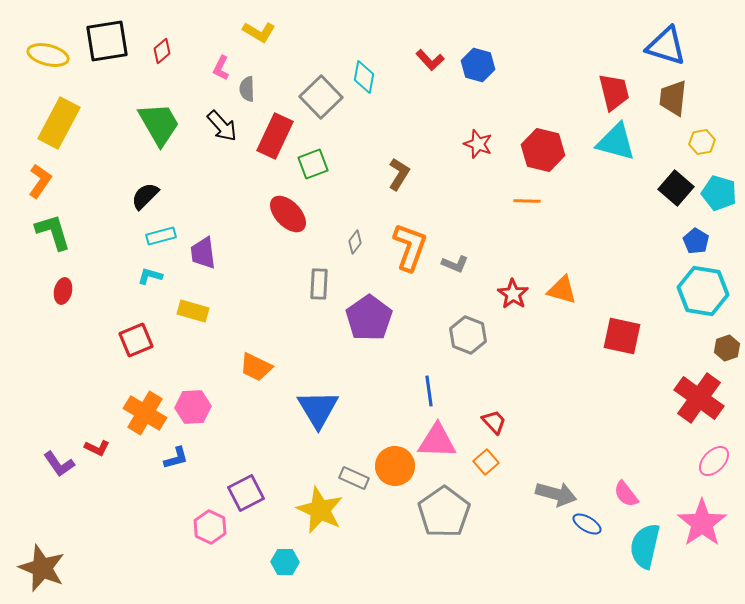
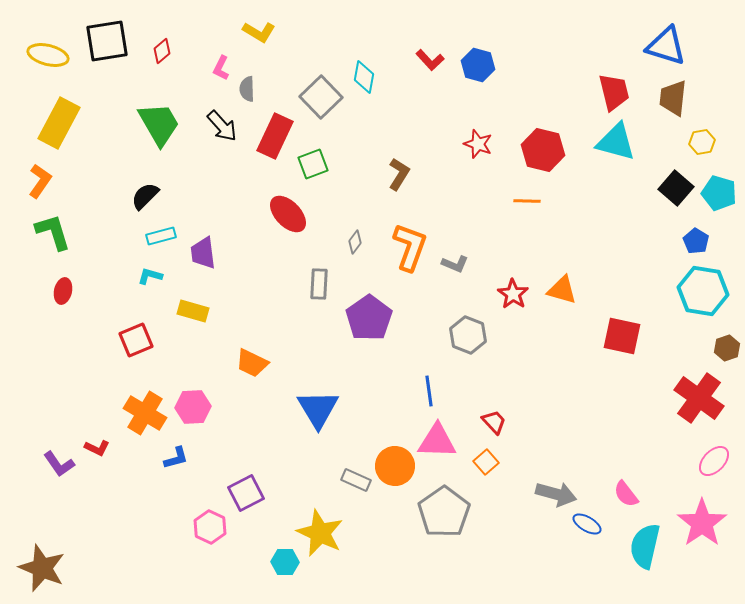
orange trapezoid at (256, 367): moved 4 px left, 4 px up
gray rectangle at (354, 478): moved 2 px right, 2 px down
yellow star at (320, 510): moved 23 px down
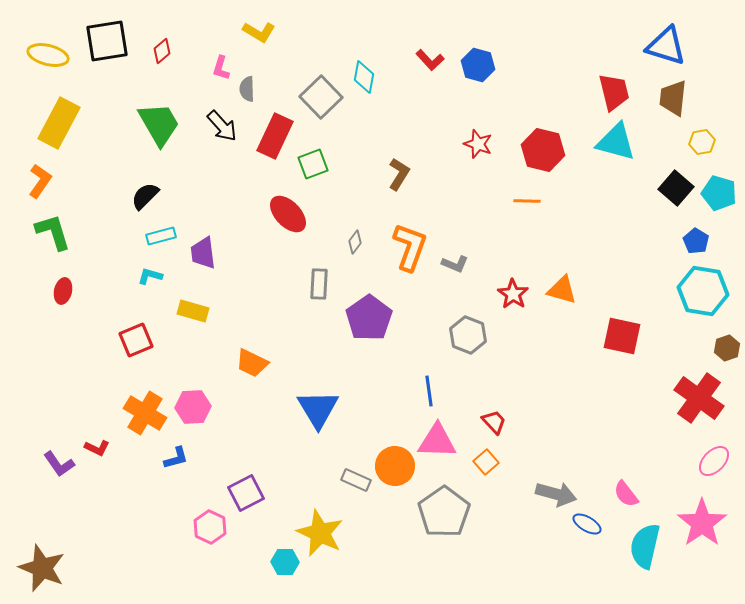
pink L-shape at (221, 68): rotated 10 degrees counterclockwise
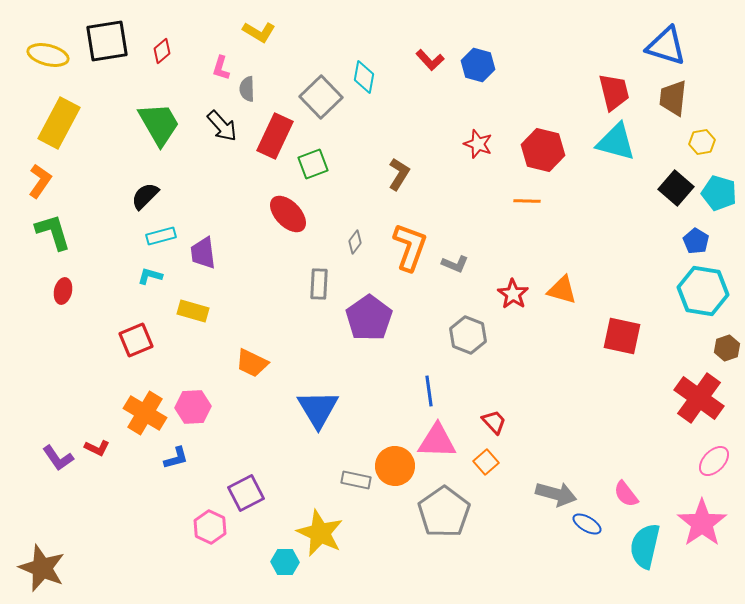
purple L-shape at (59, 464): moved 1 px left, 6 px up
gray rectangle at (356, 480): rotated 12 degrees counterclockwise
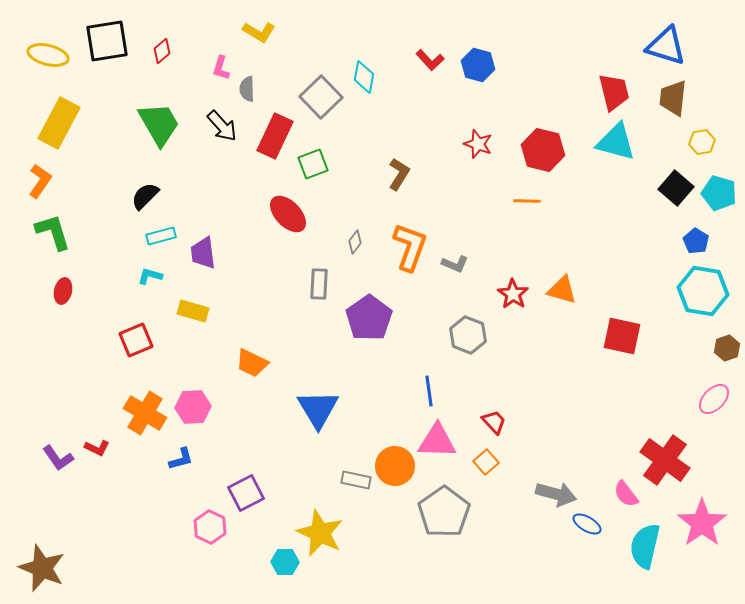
red cross at (699, 398): moved 34 px left, 62 px down
blue L-shape at (176, 458): moved 5 px right, 1 px down
pink ellipse at (714, 461): moved 62 px up
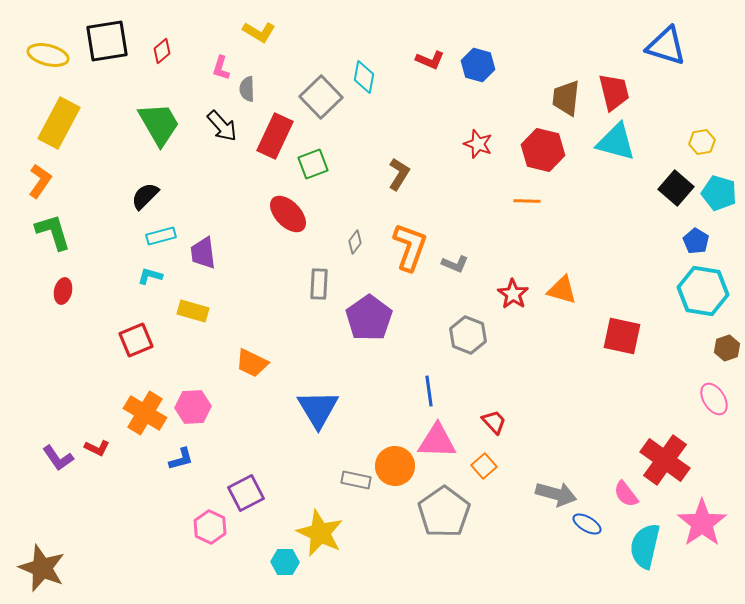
red L-shape at (430, 60): rotated 24 degrees counterclockwise
brown trapezoid at (673, 98): moved 107 px left
pink ellipse at (714, 399): rotated 76 degrees counterclockwise
orange square at (486, 462): moved 2 px left, 4 px down
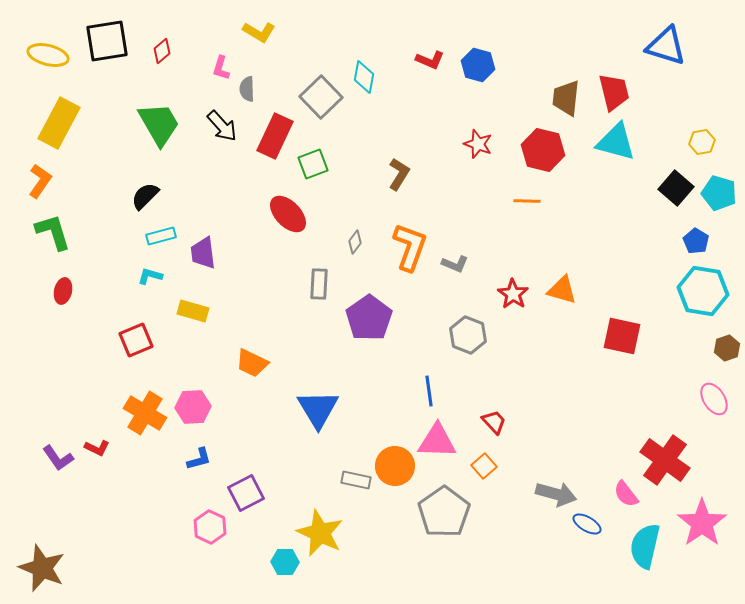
blue L-shape at (181, 459): moved 18 px right
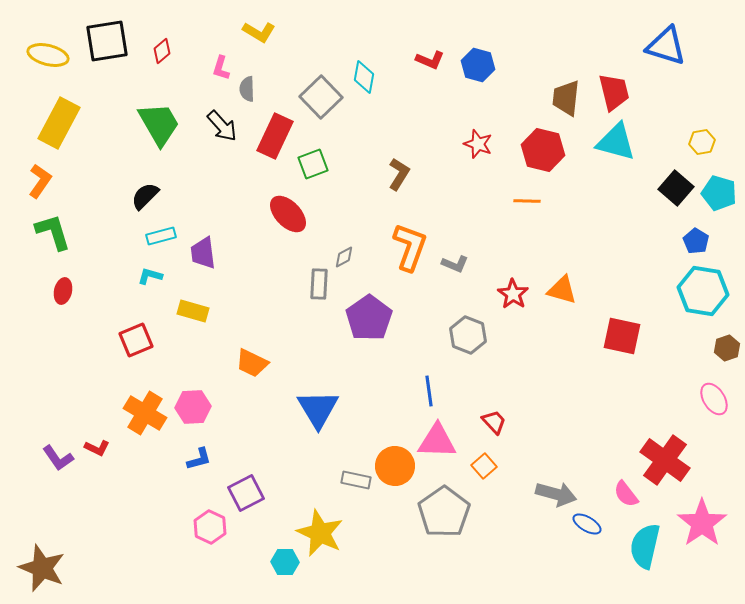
gray diamond at (355, 242): moved 11 px left, 15 px down; rotated 25 degrees clockwise
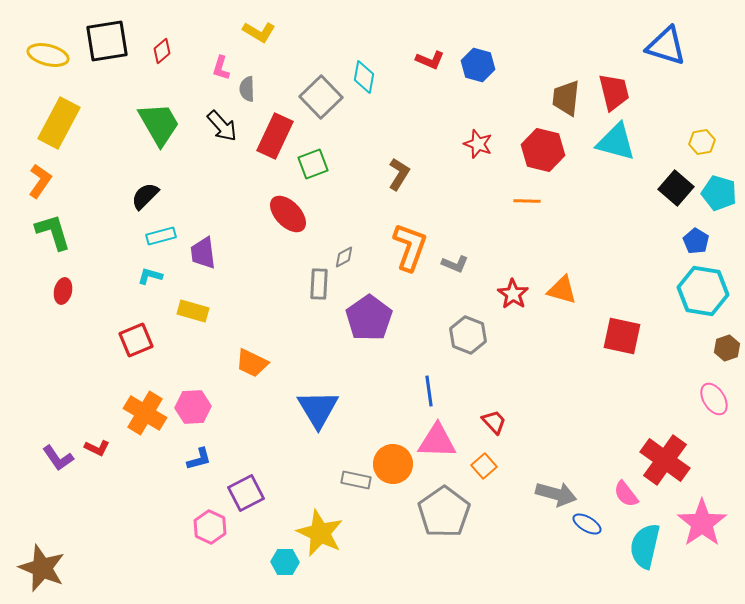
orange circle at (395, 466): moved 2 px left, 2 px up
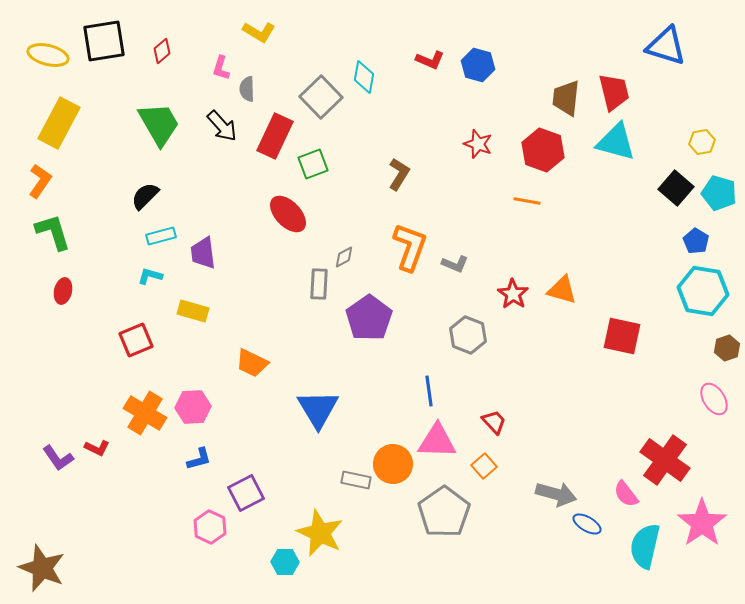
black square at (107, 41): moved 3 px left
red hexagon at (543, 150): rotated 6 degrees clockwise
orange line at (527, 201): rotated 8 degrees clockwise
